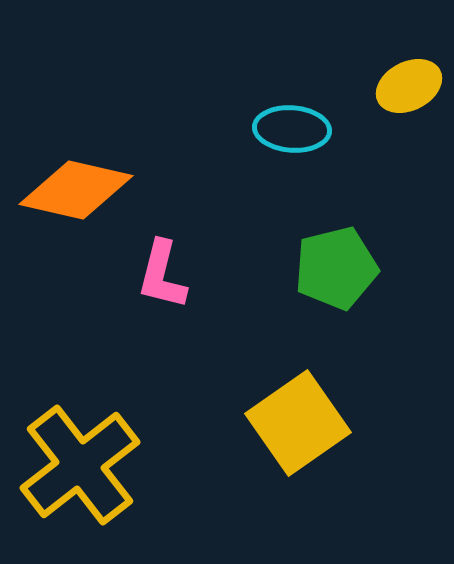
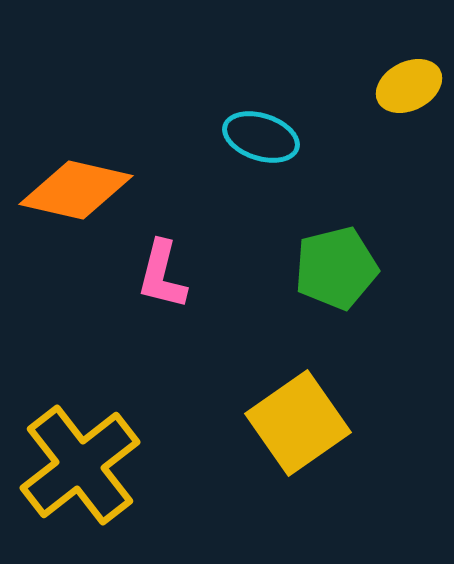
cyan ellipse: moved 31 px left, 8 px down; rotated 14 degrees clockwise
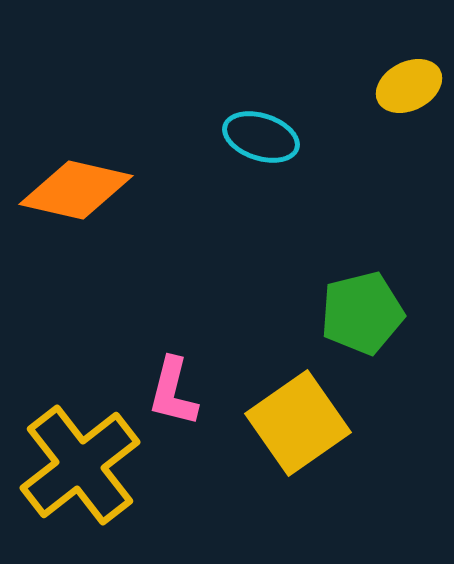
green pentagon: moved 26 px right, 45 px down
pink L-shape: moved 11 px right, 117 px down
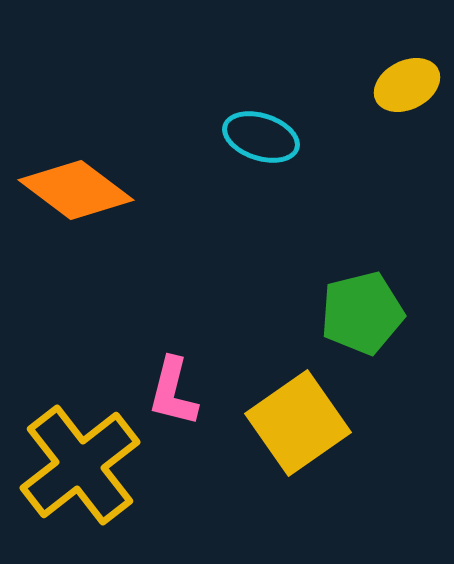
yellow ellipse: moved 2 px left, 1 px up
orange diamond: rotated 24 degrees clockwise
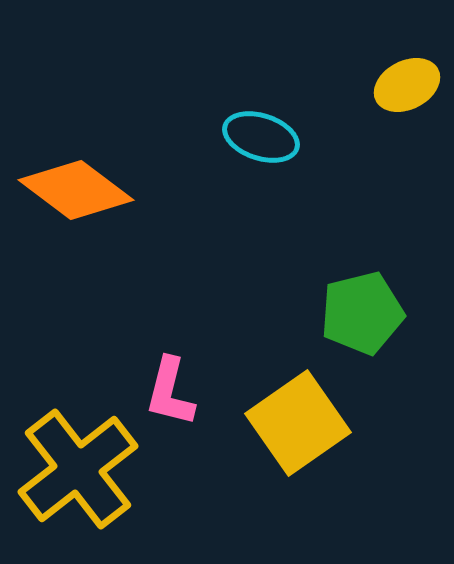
pink L-shape: moved 3 px left
yellow cross: moved 2 px left, 4 px down
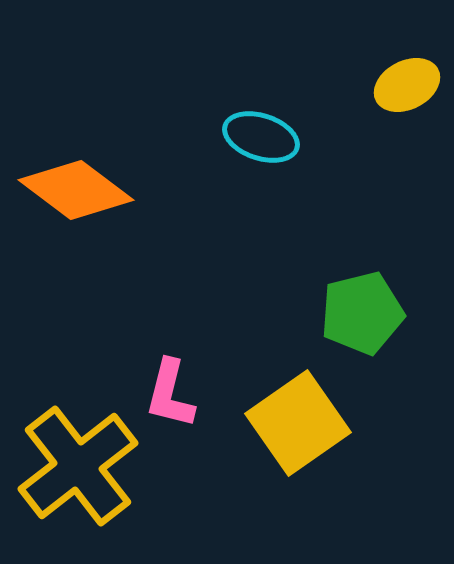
pink L-shape: moved 2 px down
yellow cross: moved 3 px up
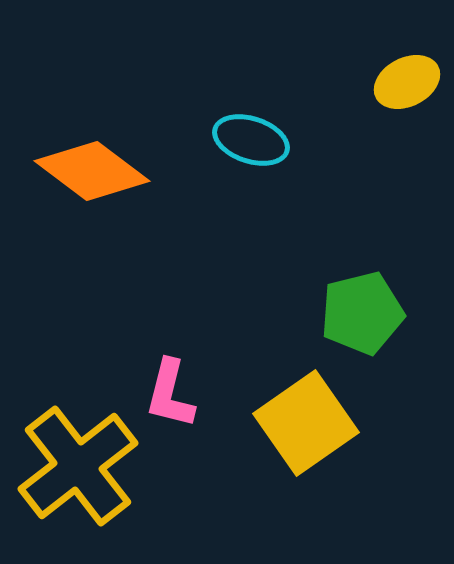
yellow ellipse: moved 3 px up
cyan ellipse: moved 10 px left, 3 px down
orange diamond: moved 16 px right, 19 px up
yellow square: moved 8 px right
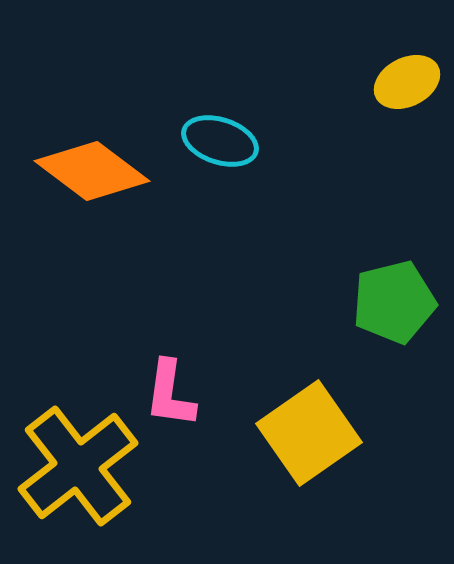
cyan ellipse: moved 31 px left, 1 px down
green pentagon: moved 32 px right, 11 px up
pink L-shape: rotated 6 degrees counterclockwise
yellow square: moved 3 px right, 10 px down
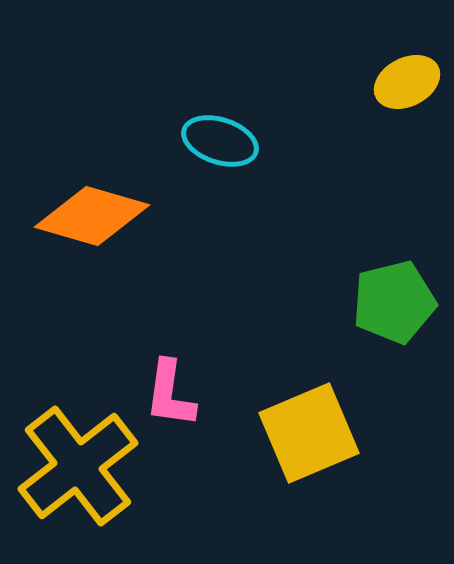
orange diamond: moved 45 px down; rotated 21 degrees counterclockwise
yellow square: rotated 12 degrees clockwise
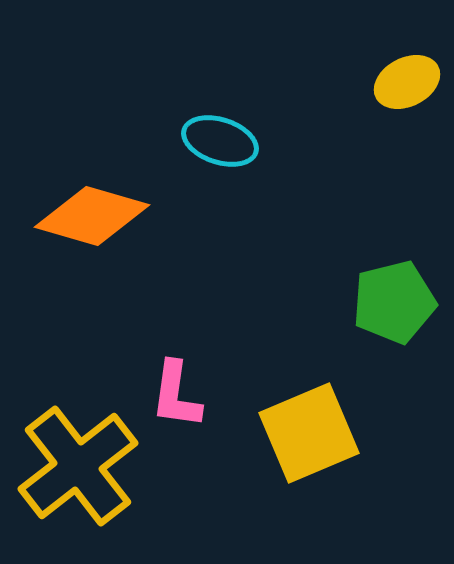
pink L-shape: moved 6 px right, 1 px down
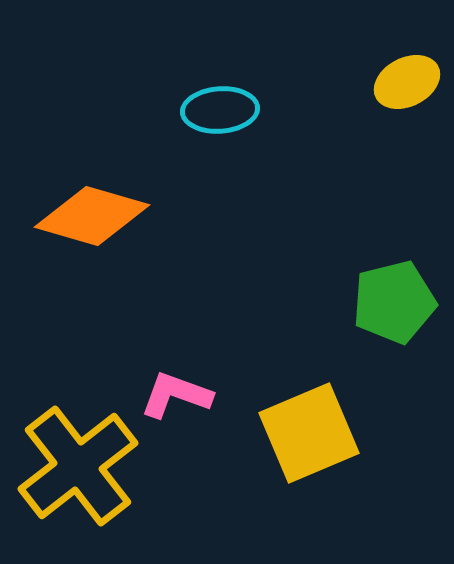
cyan ellipse: moved 31 px up; rotated 22 degrees counterclockwise
pink L-shape: rotated 102 degrees clockwise
